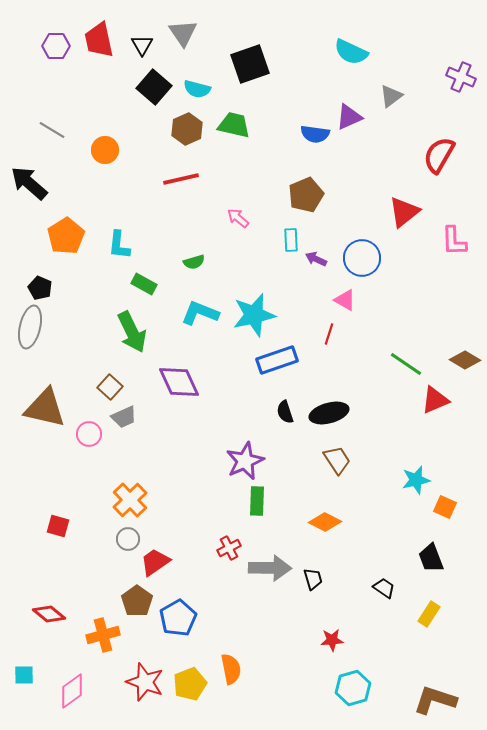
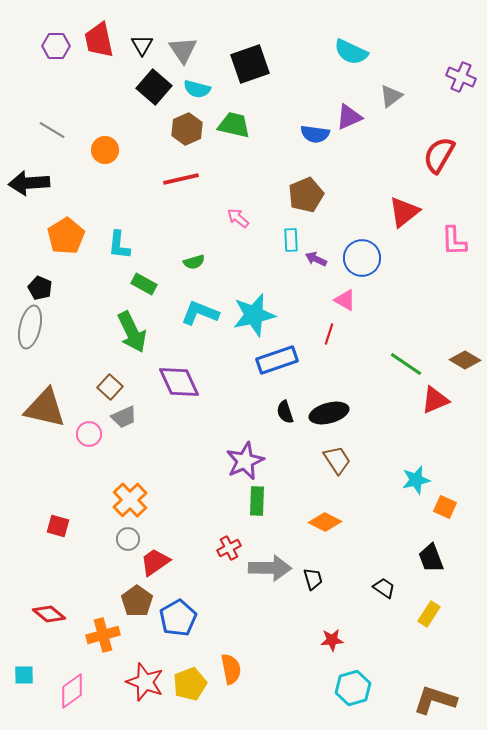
gray triangle at (183, 33): moved 17 px down
black arrow at (29, 183): rotated 45 degrees counterclockwise
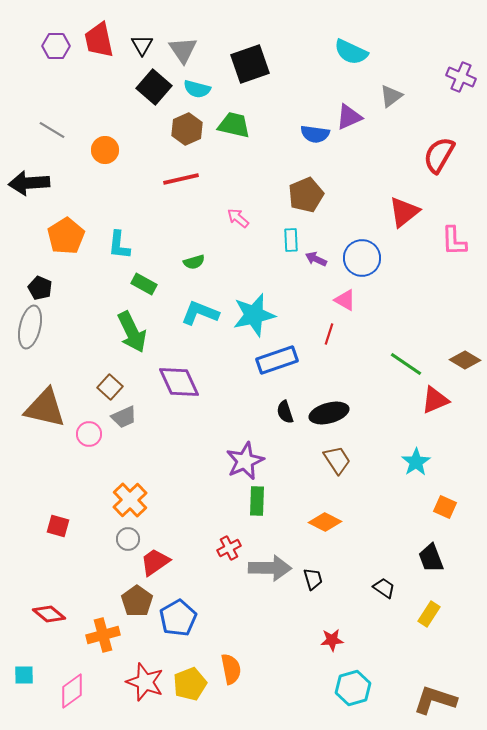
cyan star at (416, 480): moved 18 px up; rotated 20 degrees counterclockwise
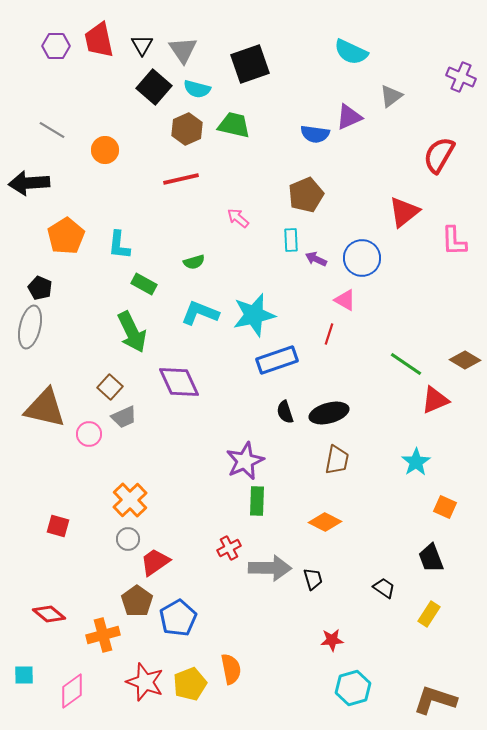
brown trapezoid at (337, 460): rotated 44 degrees clockwise
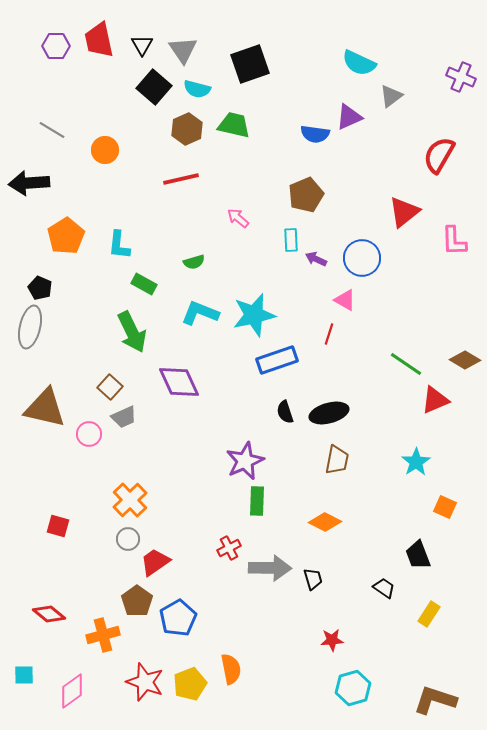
cyan semicircle at (351, 52): moved 8 px right, 11 px down
black trapezoid at (431, 558): moved 13 px left, 3 px up
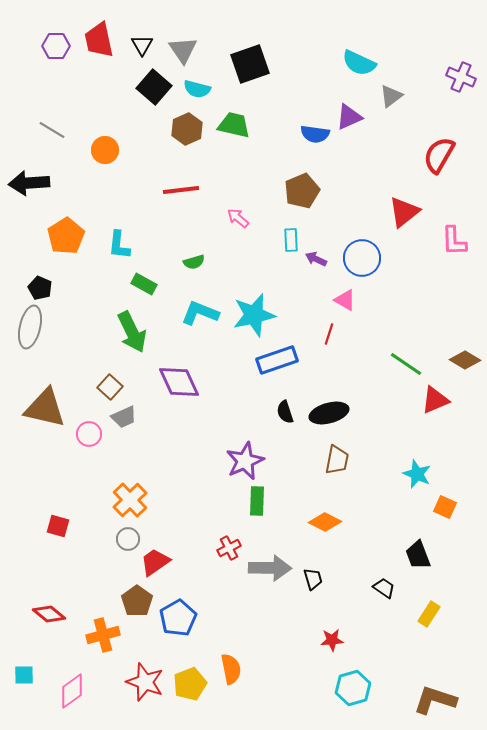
red line at (181, 179): moved 11 px down; rotated 6 degrees clockwise
brown pentagon at (306, 195): moved 4 px left, 4 px up
cyan star at (416, 462): moved 1 px right, 12 px down; rotated 16 degrees counterclockwise
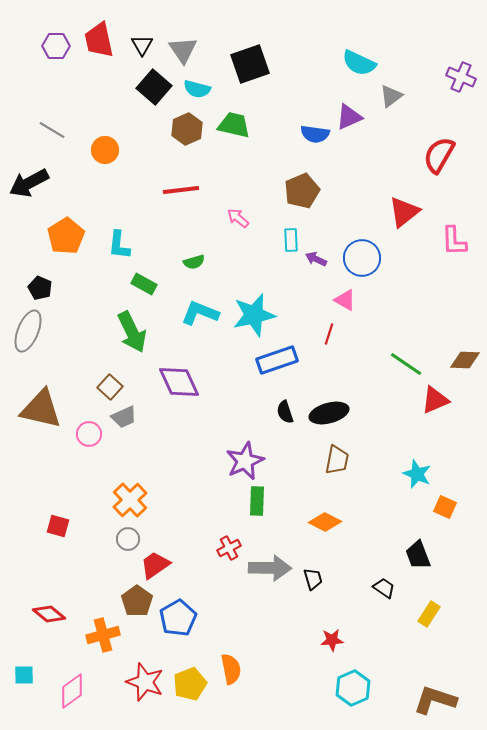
black arrow at (29, 183): rotated 24 degrees counterclockwise
gray ellipse at (30, 327): moved 2 px left, 4 px down; rotated 9 degrees clockwise
brown diamond at (465, 360): rotated 28 degrees counterclockwise
brown triangle at (45, 408): moved 4 px left, 1 px down
red trapezoid at (155, 562): moved 3 px down
cyan hexagon at (353, 688): rotated 8 degrees counterclockwise
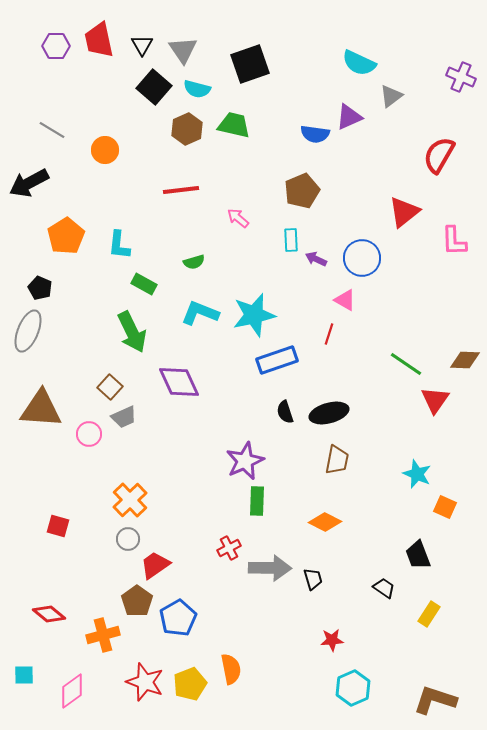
red triangle at (435, 400): rotated 32 degrees counterclockwise
brown triangle at (41, 409): rotated 9 degrees counterclockwise
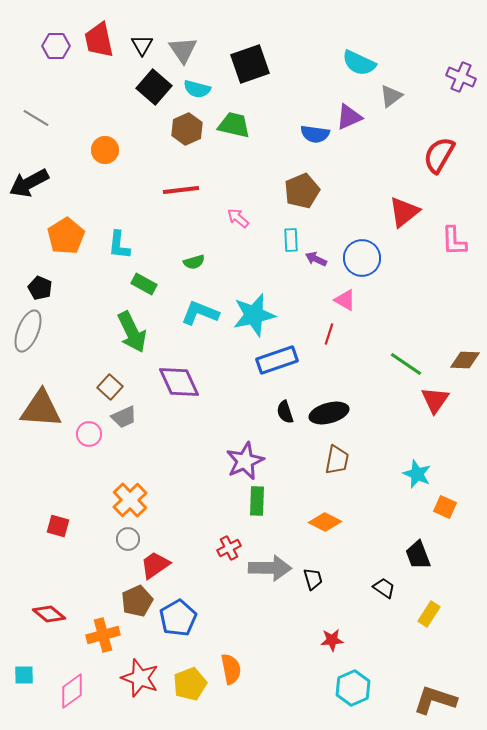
gray line at (52, 130): moved 16 px left, 12 px up
brown pentagon at (137, 601): rotated 12 degrees clockwise
red star at (145, 682): moved 5 px left, 4 px up
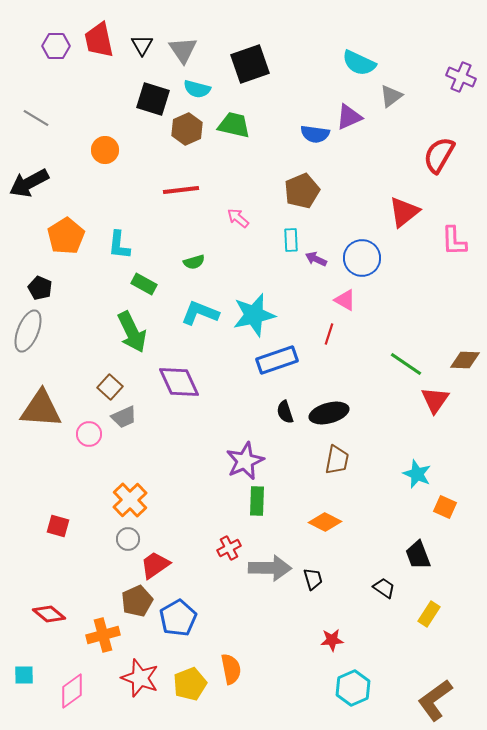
black square at (154, 87): moved 1 px left, 12 px down; rotated 24 degrees counterclockwise
brown L-shape at (435, 700): rotated 54 degrees counterclockwise
